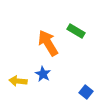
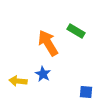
blue square: rotated 32 degrees counterclockwise
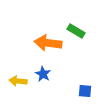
orange arrow: rotated 52 degrees counterclockwise
blue square: moved 1 px left, 1 px up
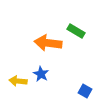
blue star: moved 2 px left
blue square: rotated 24 degrees clockwise
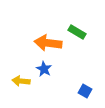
green rectangle: moved 1 px right, 1 px down
blue star: moved 3 px right, 5 px up
yellow arrow: moved 3 px right
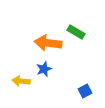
green rectangle: moved 1 px left
blue star: rotated 21 degrees clockwise
blue square: rotated 32 degrees clockwise
